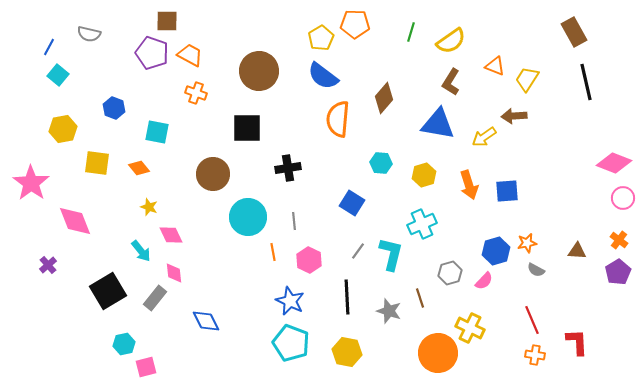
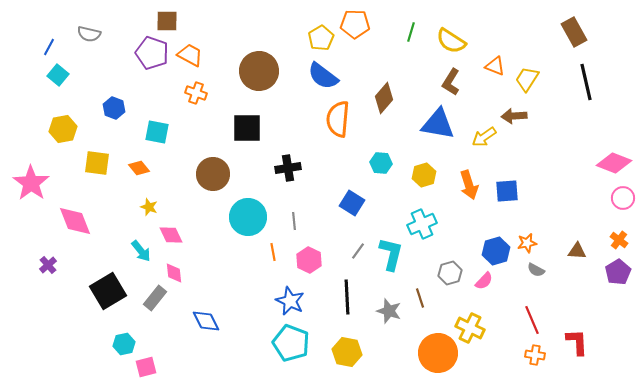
yellow semicircle at (451, 41): rotated 68 degrees clockwise
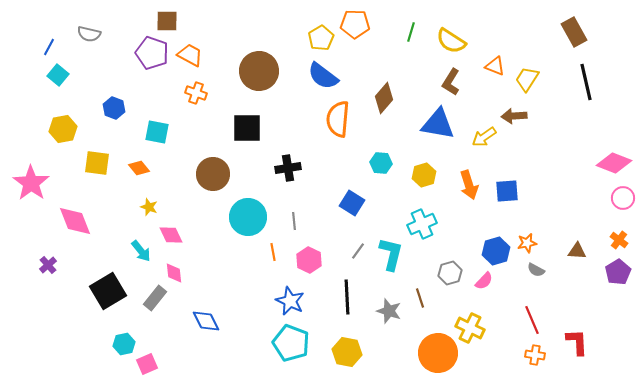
pink square at (146, 367): moved 1 px right, 3 px up; rotated 10 degrees counterclockwise
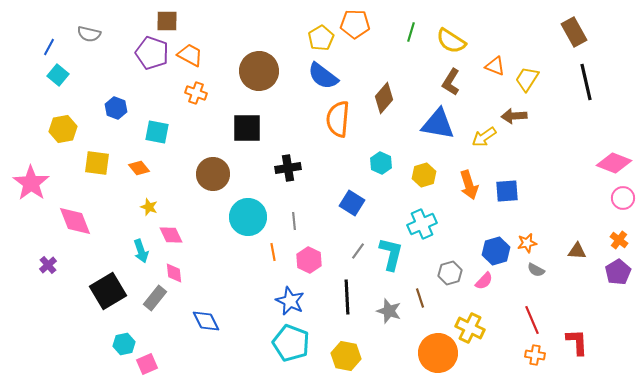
blue hexagon at (114, 108): moved 2 px right
cyan hexagon at (381, 163): rotated 20 degrees clockwise
cyan arrow at (141, 251): rotated 20 degrees clockwise
yellow hexagon at (347, 352): moved 1 px left, 4 px down
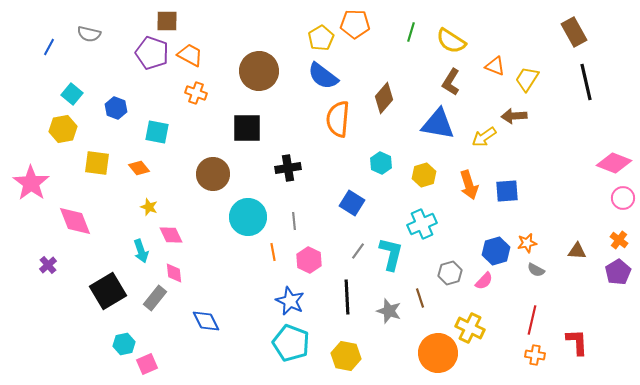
cyan square at (58, 75): moved 14 px right, 19 px down
red line at (532, 320): rotated 36 degrees clockwise
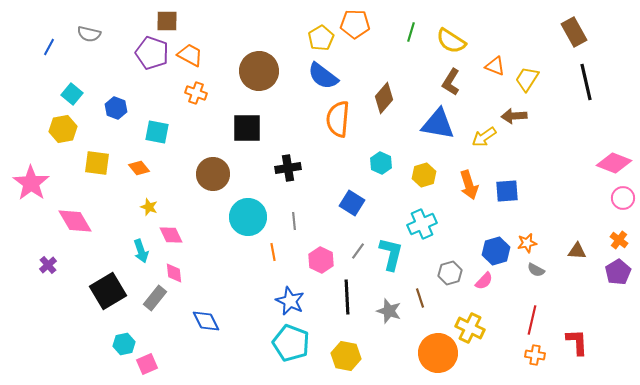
pink diamond at (75, 221): rotated 9 degrees counterclockwise
pink hexagon at (309, 260): moved 12 px right
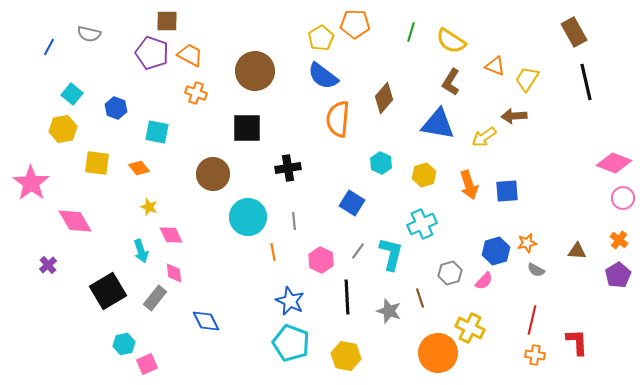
brown circle at (259, 71): moved 4 px left
purple pentagon at (618, 272): moved 3 px down
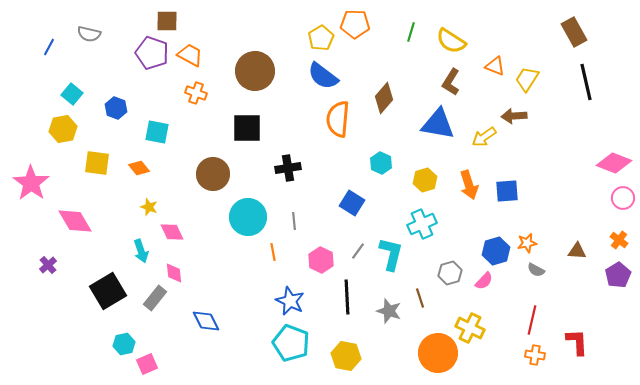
yellow hexagon at (424, 175): moved 1 px right, 5 px down
pink diamond at (171, 235): moved 1 px right, 3 px up
